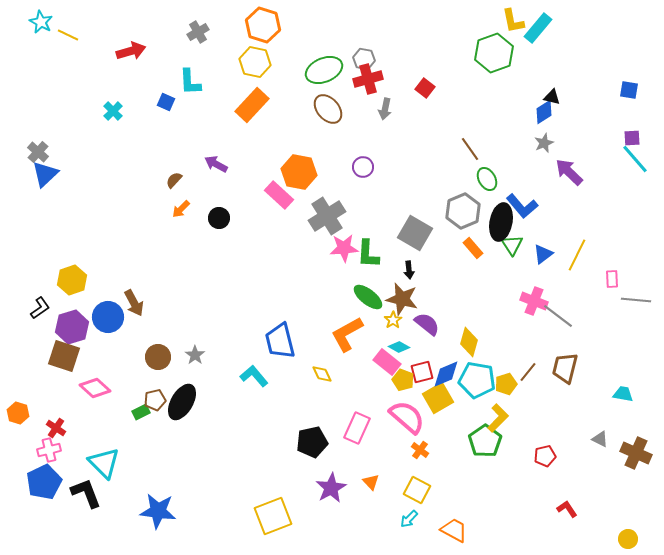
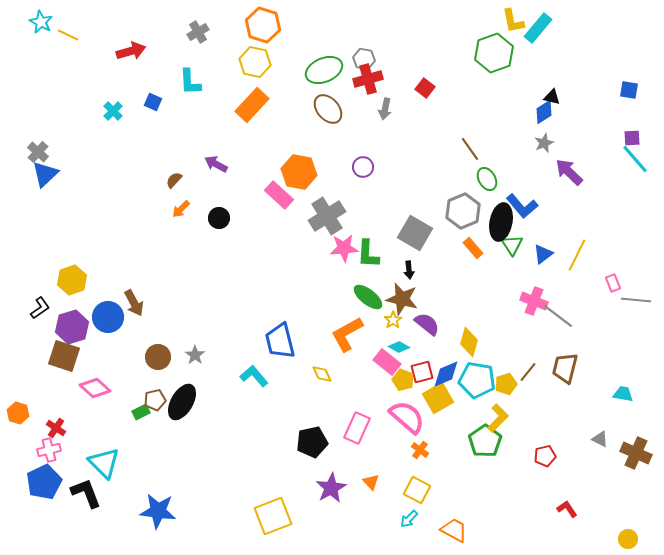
blue square at (166, 102): moved 13 px left
pink rectangle at (612, 279): moved 1 px right, 4 px down; rotated 18 degrees counterclockwise
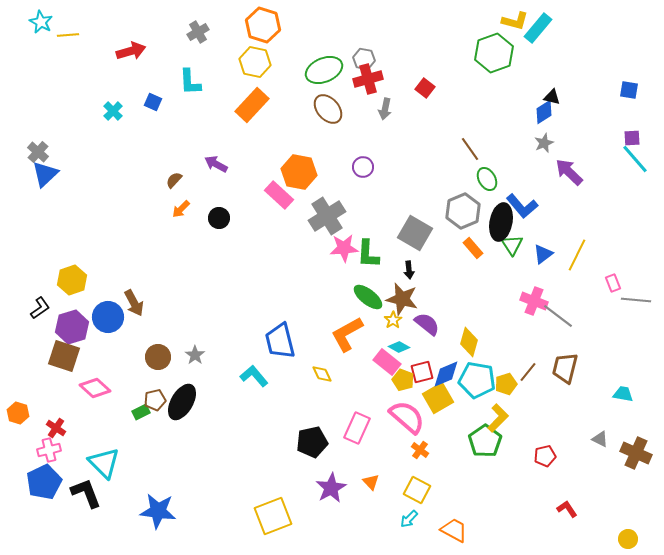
yellow L-shape at (513, 21): moved 2 px right; rotated 64 degrees counterclockwise
yellow line at (68, 35): rotated 30 degrees counterclockwise
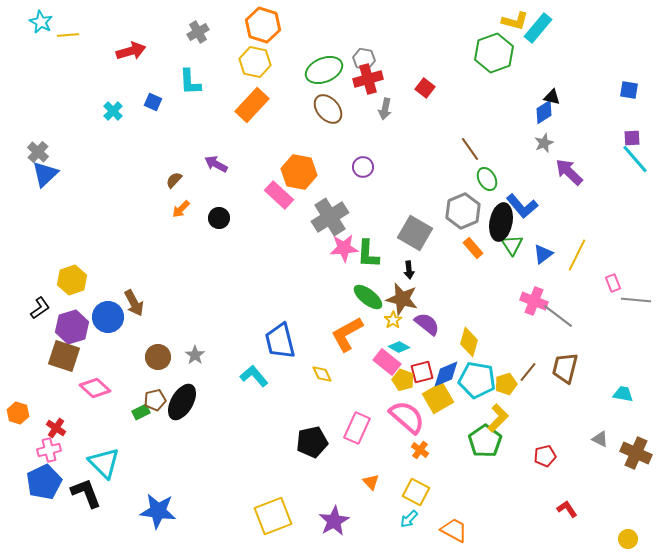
gray cross at (327, 216): moved 3 px right, 1 px down
purple star at (331, 488): moved 3 px right, 33 px down
yellow square at (417, 490): moved 1 px left, 2 px down
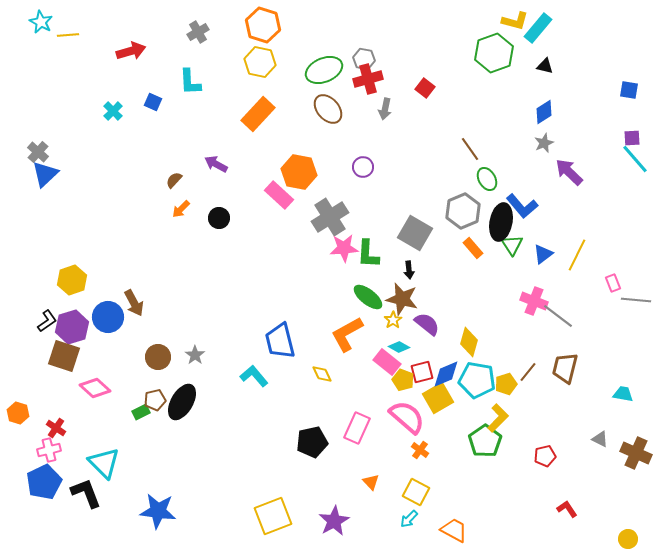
yellow hexagon at (255, 62): moved 5 px right
black triangle at (552, 97): moved 7 px left, 31 px up
orange rectangle at (252, 105): moved 6 px right, 9 px down
black L-shape at (40, 308): moved 7 px right, 13 px down
